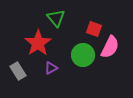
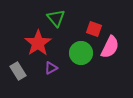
green circle: moved 2 px left, 2 px up
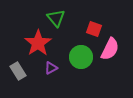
pink semicircle: moved 2 px down
green circle: moved 4 px down
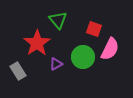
green triangle: moved 2 px right, 2 px down
red star: moved 1 px left
green circle: moved 2 px right
purple triangle: moved 5 px right, 4 px up
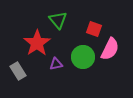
purple triangle: rotated 16 degrees clockwise
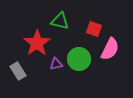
green triangle: moved 2 px right, 1 px down; rotated 36 degrees counterclockwise
green circle: moved 4 px left, 2 px down
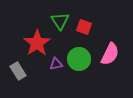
green triangle: rotated 42 degrees clockwise
red square: moved 10 px left, 2 px up
pink semicircle: moved 5 px down
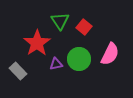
red square: rotated 21 degrees clockwise
gray rectangle: rotated 12 degrees counterclockwise
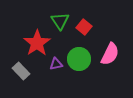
gray rectangle: moved 3 px right
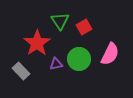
red square: rotated 21 degrees clockwise
